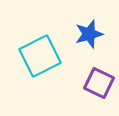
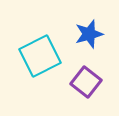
purple square: moved 13 px left, 1 px up; rotated 12 degrees clockwise
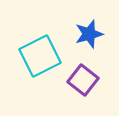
purple square: moved 3 px left, 2 px up
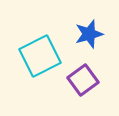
purple square: rotated 16 degrees clockwise
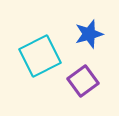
purple square: moved 1 px down
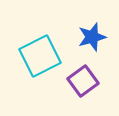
blue star: moved 3 px right, 3 px down
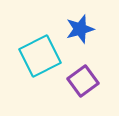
blue star: moved 12 px left, 8 px up
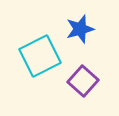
purple square: rotated 12 degrees counterclockwise
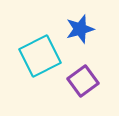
purple square: rotated 12 degrees clockwise
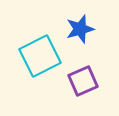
purple square: rotated 12 degrees clockwise
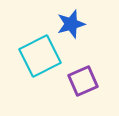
blue star: moved 9 px left, 5 px up
